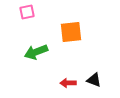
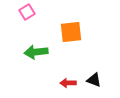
pink square: rotated 21 degrees counterclockwise
green arrow: rotated 15 degrees clockwise
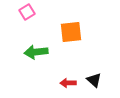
black triangle: rotated 21 degrees clockwise
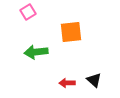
pink square: moved 1 px right
red arrow: moved 1 px left
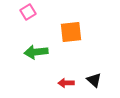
red arrow: moved 1 px left
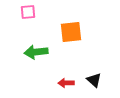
pink square: rotated 28 degrees clockwise
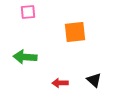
orange square: moved 4 px right
green arrow: moved 11 px left, 5 px down; rotated 10 degrees clockwise
red arrow: moved 6 px left
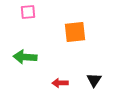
black triangle: rotated 21 degrees clockwise
